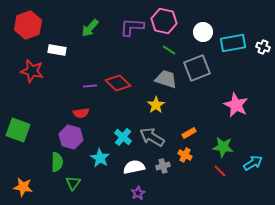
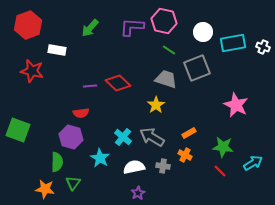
gray cross: rotated 24 degrees clockwise
orange star: moved 22 px right, 2 px down
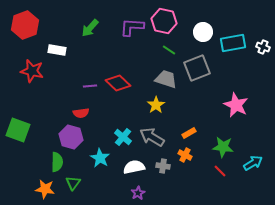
red hexagon: moved 3 px left
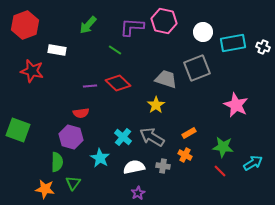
green arrow: moved 2 px left, 3 px up
green line: moved 54 px left
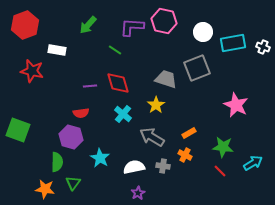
red diamond: rotated 30 degrees clockwise
cyan cross: moved 23 px up
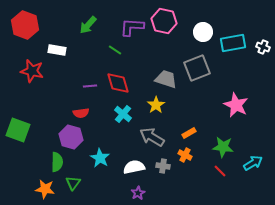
red hexagon: rotated 20 degrees counterclockwise
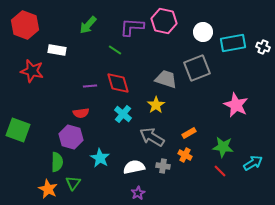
orange star: moved 3 px right; rotated 18 degrees clockwise
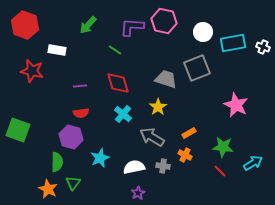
purple line: moved 10 px left
yellow star: moved 2 px right, 2 px down
cyan star: rotated 18 degrees clockwise
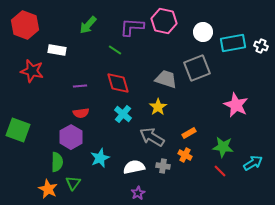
white cross: moved 2 px left, 1 px up
purple hexagon: rotated 15 degrees clockwise
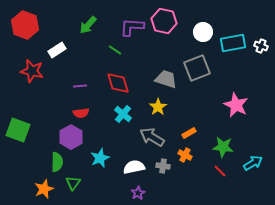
white rectangle: rotated 42 degrees counterclockwise
orange star: moved 4 px left; rotated 24 degrees clockwise
